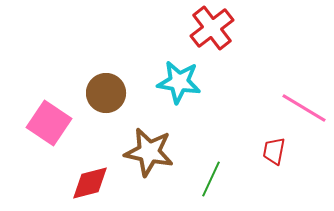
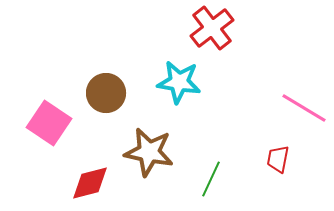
red trapezoid: moved 4 px right, 8 px down
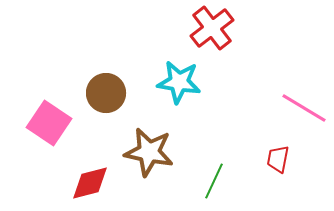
green line: moved 3 px right, 2 px down
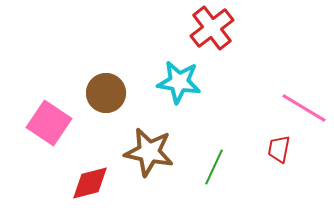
red trapezoid: moved 1 px right, 10 px up
green line: moved 14 px up
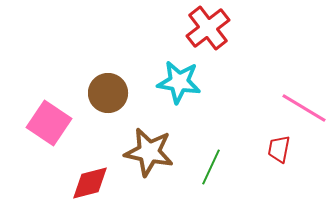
red cross: moved 4 px left
brown circle: moved 2 px right
green line: moved 3 px left
